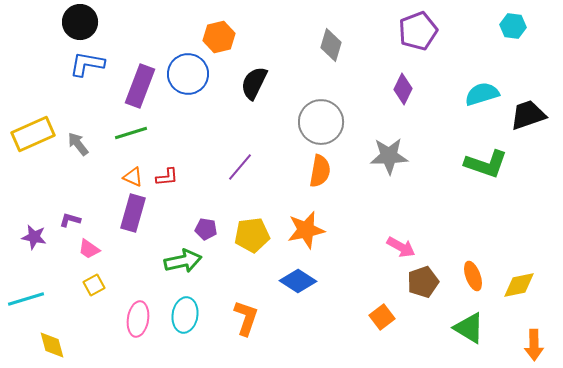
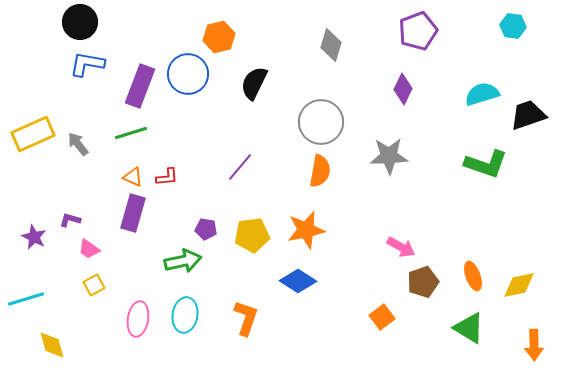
purple star at (34, 237): rotated 15 degrees clockwise
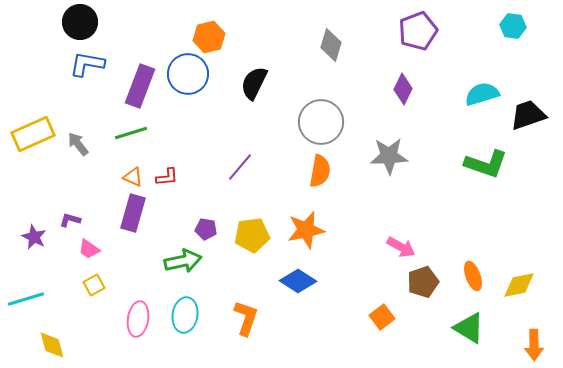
orange hexagon at (219, 37): moved 10 px left
